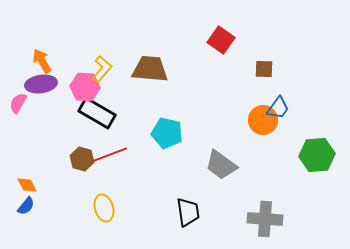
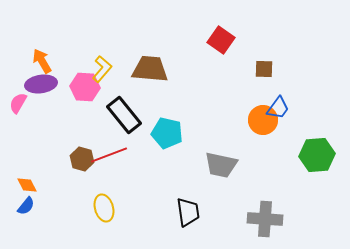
black rectangle: moved 27 px right, 2 px down; rotated 21 degrees clockwise
gray trapezoid: rotated 24 degrees counterclockwise
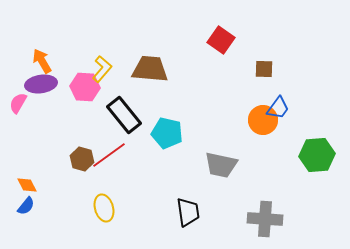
red line: rotated 15 degrees counterclockwise
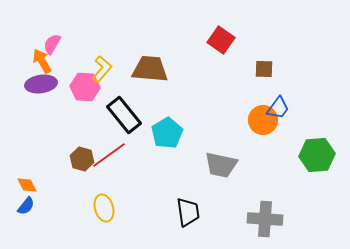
pink semicircle: moved 34 px right, 59 px up
cyan pentagon: rotated 28 degrees clockwise
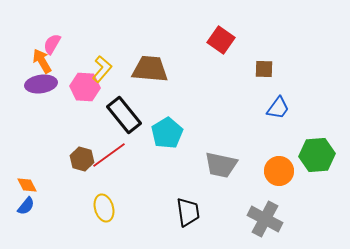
orange circle: moved 16 px right, 51 px down
gray cross: rotated 24 degrees clockwise
